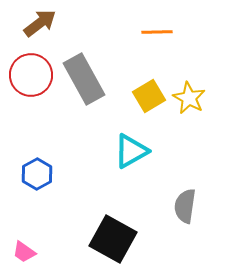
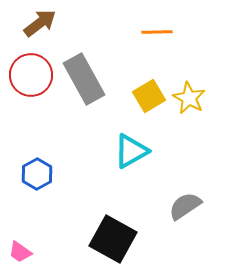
gray semicircle: rotated 48 degrees clockwise
pink trapezoid: moved 4 px left
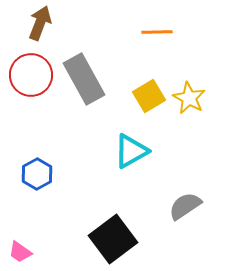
brown arrow: rotated 32 degrees counterclockwise
black square: rotated 24 degrees clockwise
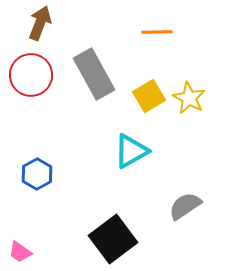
gray rectangle: moved 10 px right, 5 px up
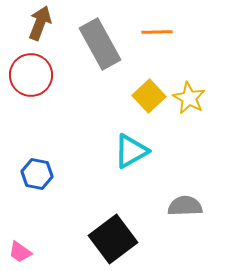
gray rectangle: moved 6 px right, 30 px up
yellow square: rotated 12 degrees counterclockwise
blue hexagon: rotated 20 degrees counterclockwise
gray semicircle: rotated 32 degrees clockwise
